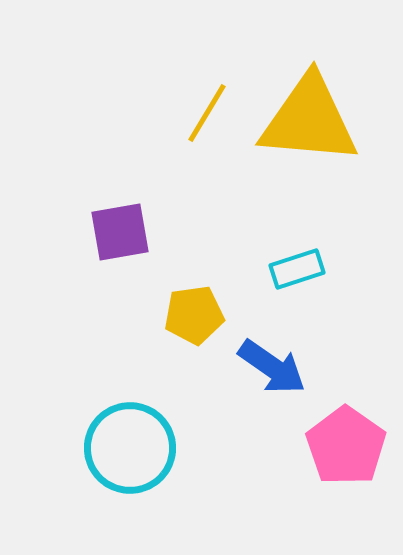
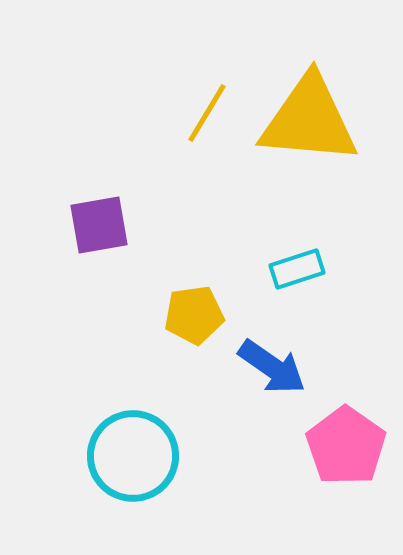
purple square: moved 21 px left, 7 px up
cyan circle: moved 3 px right, 8 px down
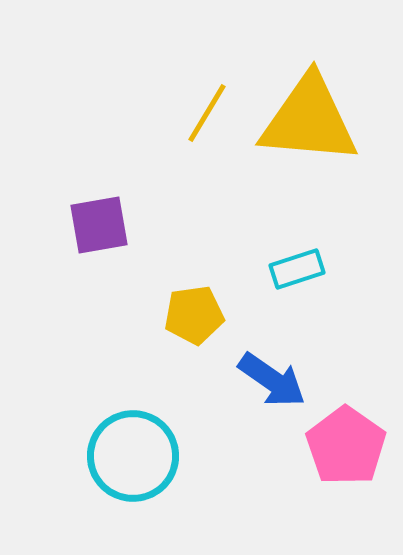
blue arrow: moved 13 px down
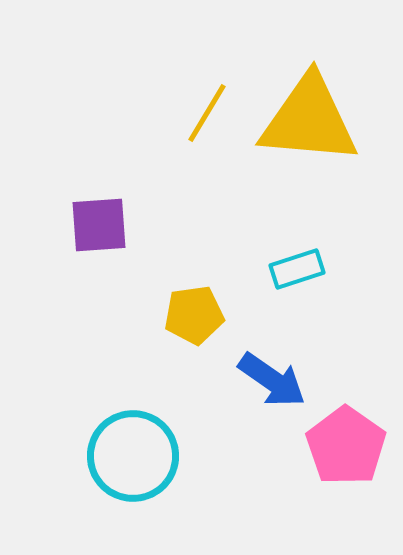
purple square: rotated 6 degrees clockwise
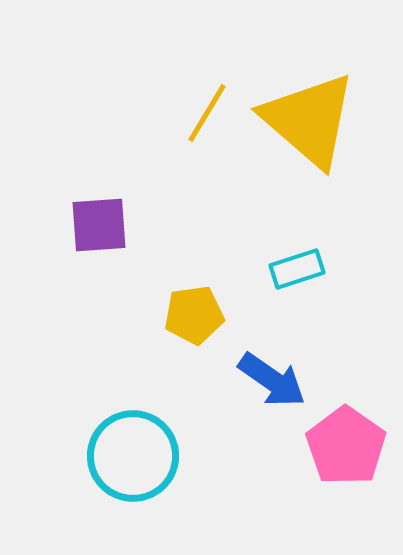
yellow triangle: rotated 36 degrees clockwise
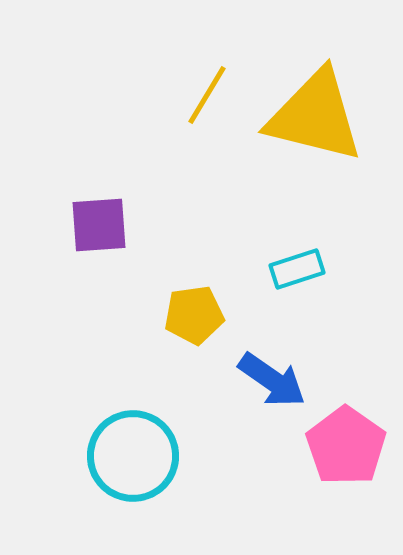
yellow line: moved 18 px up
yellow triangle: moved 6 px right, 4 px up; rotated 27 degrees counterclockwise
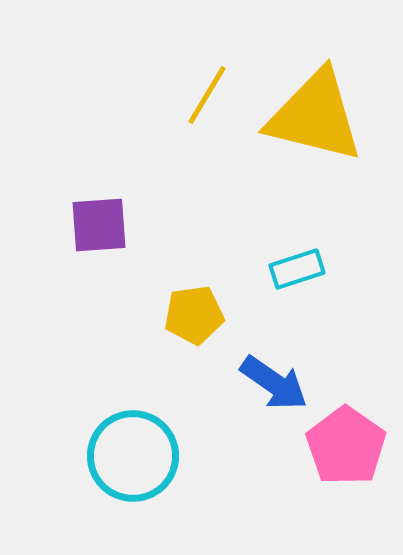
blue arrow: moved 2 px right, 3 px down
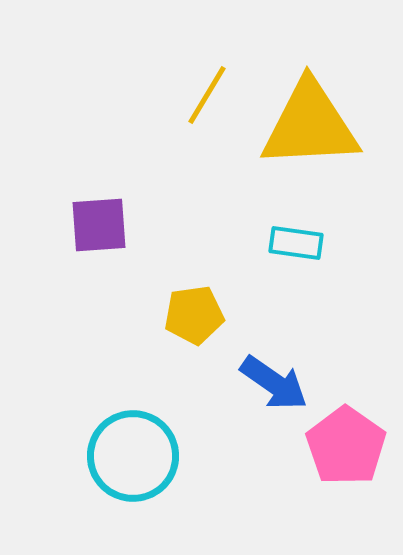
yellow triangle: moved 5 px left, 9 px down; rotated 17 degrees counterclockwise
cyan rectangle: moved 1 px left, 26 px up; rotated 26 degrees clockwise
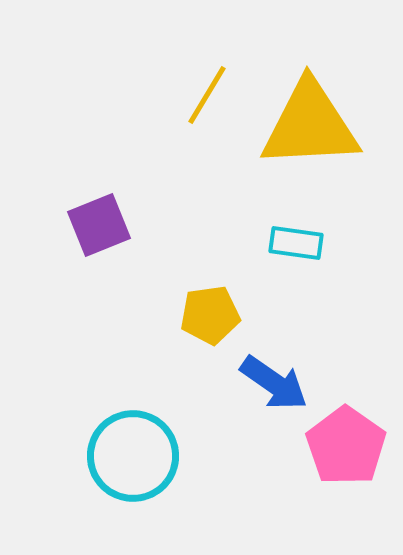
purple square: rotated 18 degrees counterclockwise
yellow pentagon: moved 16 px right
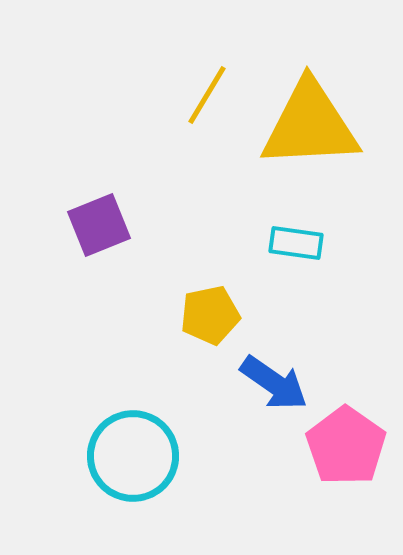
yellow pentagon: rotated 4 degrees counterclockwise
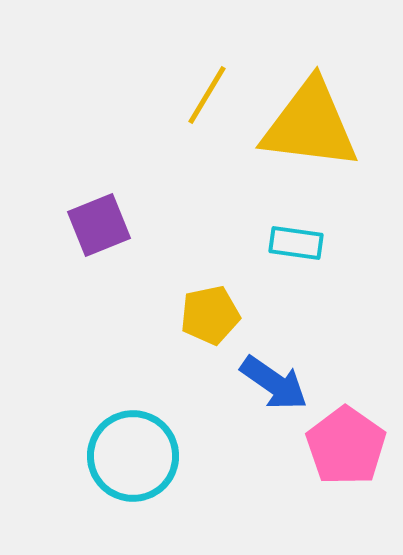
yellow triangle: rotated 10 degrees clockwise
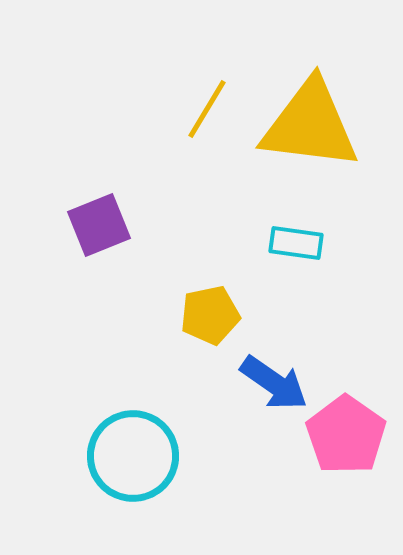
yellow line: moved 14 px down
pink pentagon: moved 11 px up
